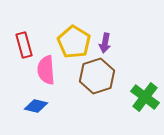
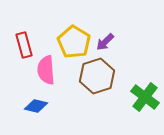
purple arrow: moved 1 px up; rotated 36 degrees clockwise
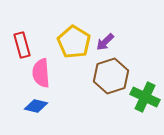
red rectangle: moved 2 px left
pink semicircle: moved 5 px left, 3 px down
brown hexagon: moved 14 px right
green cross: rotated 12 degrees counterclockwise
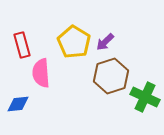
blue diamond: moved 18 px left, 2 px up; rotated 20 degrees counterclockwise
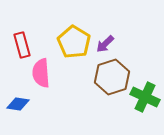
purple arrow: moved 2 px down
brown hexagon: moved 1 px right, 1 px down
blue diamond: rotated 15 degrees clockwise
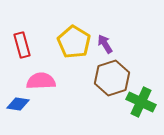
purple arrow: rotated 102 degrees clockwise
pink semicircle: moved 8 px down; rotated 92 degrees clockwise
brown hexagon: moved 1 px down
green cross: moved 4 px left, 5 px down
